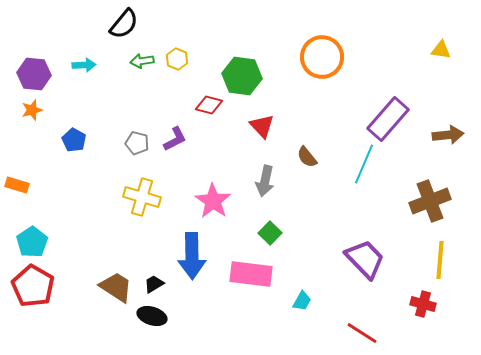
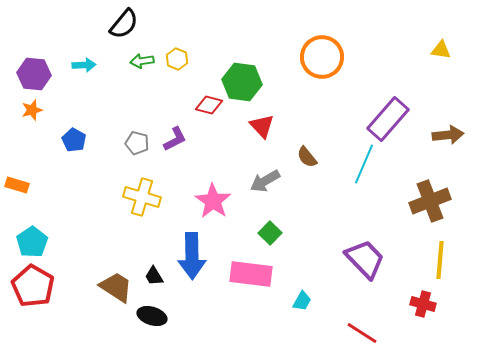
green hexagon: moved 6 px down
gray arrow: rotated 48 degrees clockwise
black trapezoid: moved 8 px up; rotated 90 degrees counterclockwise
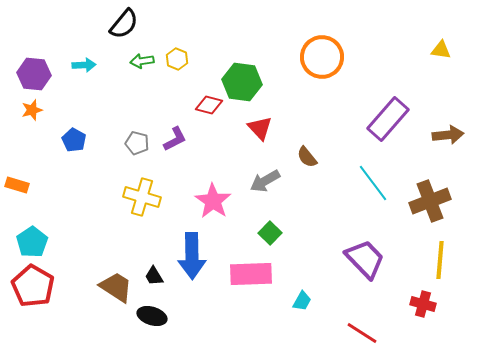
red triangle: moved 2 px left, 2 px down
cyan line: moved 9 px right, 19 px down; rotated 60 degrees counterclockwise
pink rectangle: rotated 9 degrees counterclockwise
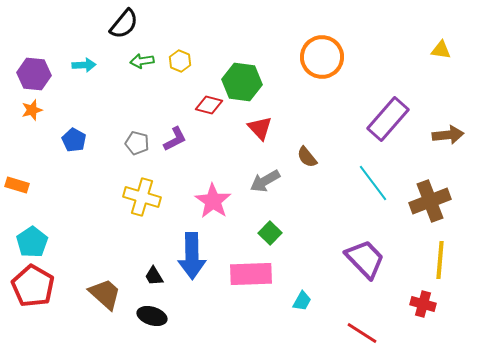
yellow hexagon: moved 3 px right, 2 px down
brown trapezoid: moved 11 px left, 7 px down; rotated 9 degrees clockwise
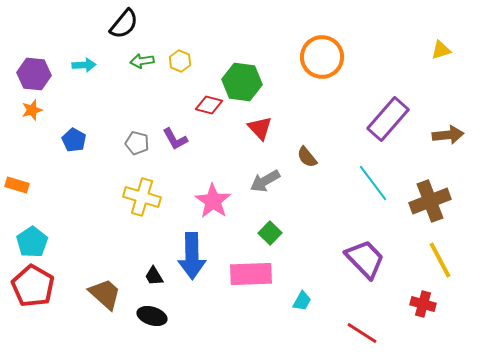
yellow triangle: rotated 25 degrees counterclockwise
purple L-shape: rotated 88 degrees clockwise
yellow line: rotated 33 degrees counterclockwise
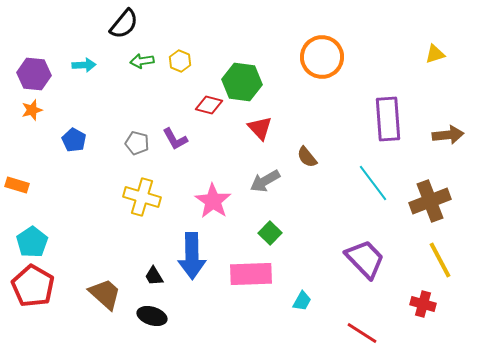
yellow triangle: moved 6 px left, 4 px down
purple rectangle: rotated 45 degrees counterclockwise
